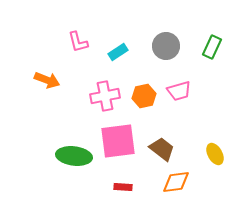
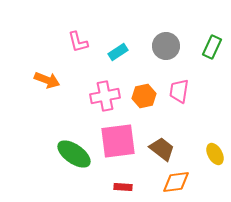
pink trapezoid: rotated 115 degrees clockwise
green ellipse: moved 2 px up; rotated 28 degrees clockwise
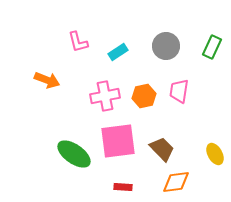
brown trapezoid: rotated 8 degrees clockwise
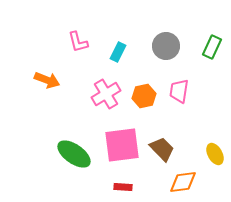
cyan rectangle: rotated 30 degrees counterclockwise
pink cross: moved 1 px right, 2 px up; rotated 20 degrees counterclockwise
pink square: moved 4 px right, 4 px down
orange diamond: moved 7 px right
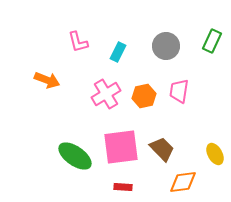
green rectangle: moved 6 px up
pink square: moved 1 px left, 2 px down
green ellipse: moved 1 px right, 2 px down
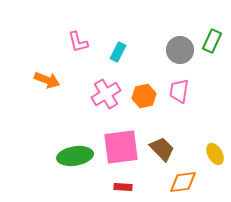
gray circle: moved 14 px right, 4 px down
green ellipse: rotated 44 degrees counterclockwise
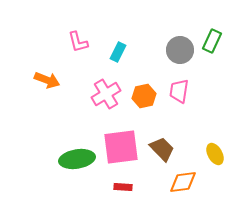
green ellipse: moved 2 px right, 3 px down
